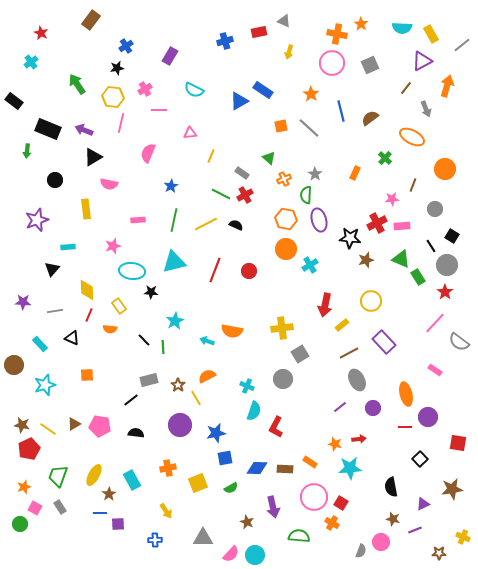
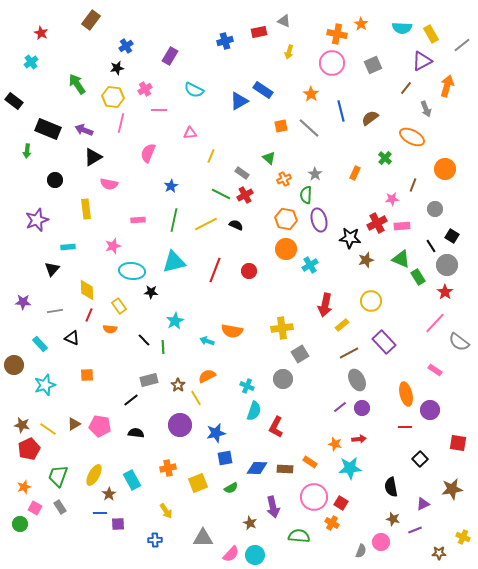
gray square at (370, 65): moved 3 px right
purple circle at (373, 408): moved 11 px left
purple circle at (428, 417): moved 2 px right, 7 px up
brown star at (247, 522): moved 3 px right, 1 px down
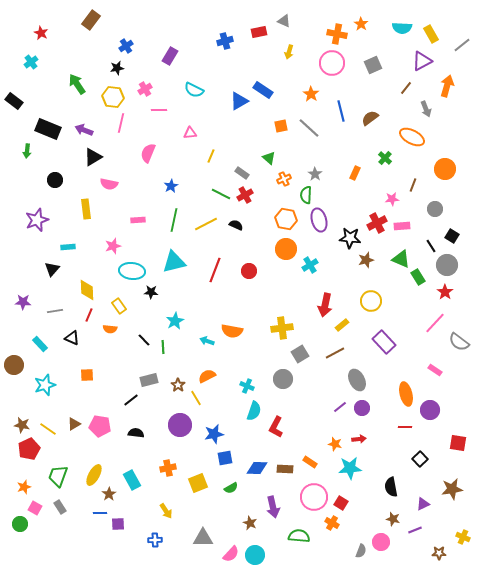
brown line at (349, 353): moved 14 px left
blue star at (216, 433): moved 2 px left, 1 px down
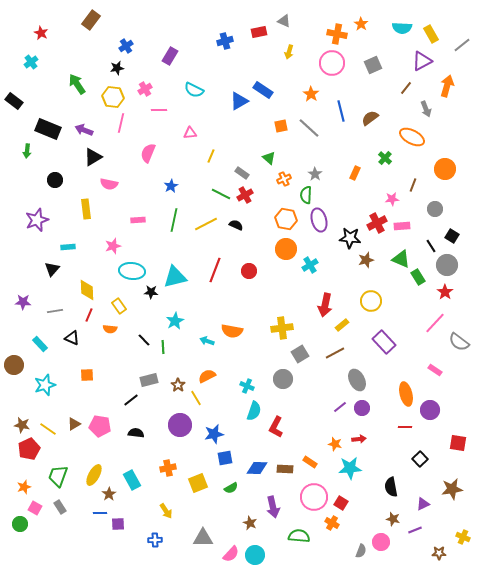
cyan triangle at (174, 262): moved 1 px right, 15 px down
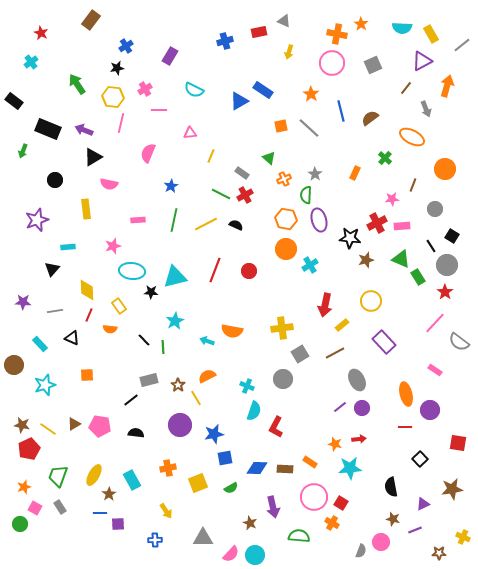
green arrow at (27, 151): moved 4 px left; rotated 16 degrees clockwise
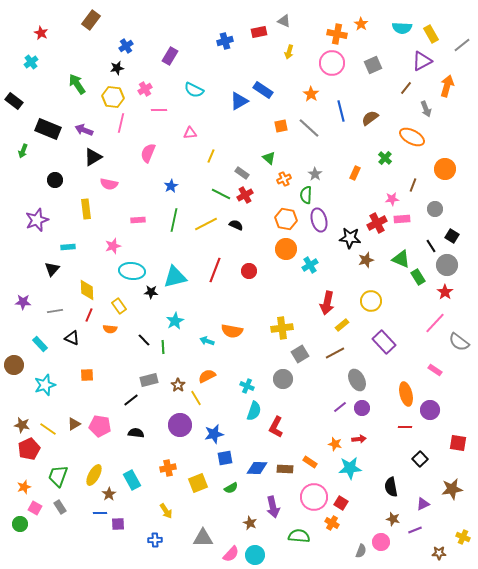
pink rectangle at (402, 226): moved 7 px up
red arrow at (325, 305): moved 2 px right, 2 px up
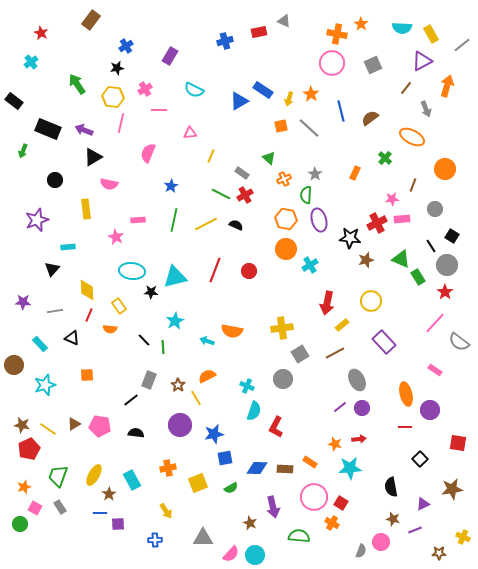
yellow arrow at (289, 52): moved 47 px down
pink star at (113, 246): moved 3 px right, 9 px up; rotated 28 degrees counterclockwise
gray rectangle at (149, 380): rotated 54 degrees counterclockwise
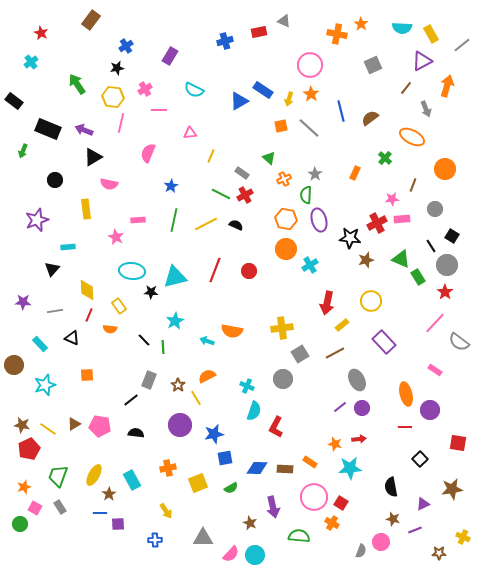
pink circle at (332, 63): moved 22 px left, 2 px down
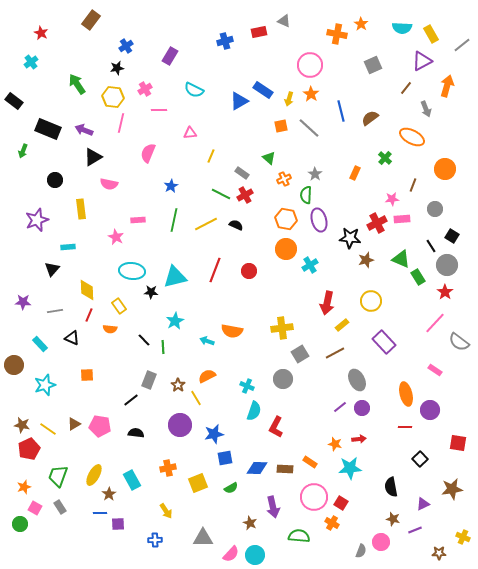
yellow rectangle at (86, 209): moved 5 px left
